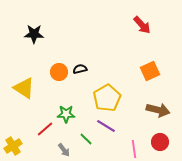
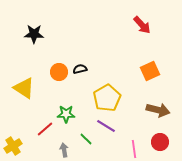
gray arrow: rotated 152 degrees counterclockwise
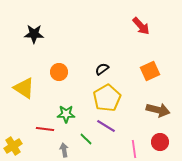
red arrow: moved 1 px left, 1 px down
black semicircle: moved 22 px right; rotated 24 degrees counterclockwise
red line: rotated 48 degrees clockwise
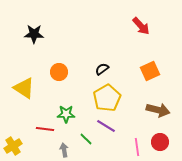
pink line: moved 3 px right, 2 px up
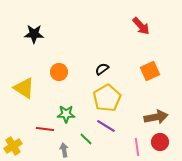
brown arrow: moved 2 px left, 7 px down; rotated 25 degrees counterclockwise
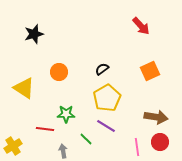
black star: rotated 18 degrees counterclockwise
brown arrow: rotated 20 degrees clockwise
gray arrow: moved 1 px left, 1 px down
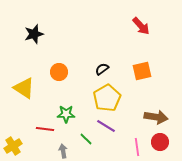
orange square: moved 8 px left; rotated 12 degrees clockwise
